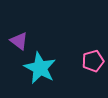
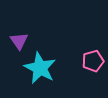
purple triangle: rotated 18 degrees clockwise
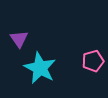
purple triangle: moved 2 px up
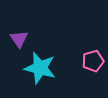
cyan star: rotated 12 degrees counterclockwise
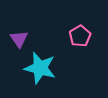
pink pentagon: moved 13 px left, 25 px up; rotated 15 degrees counterclockwise
